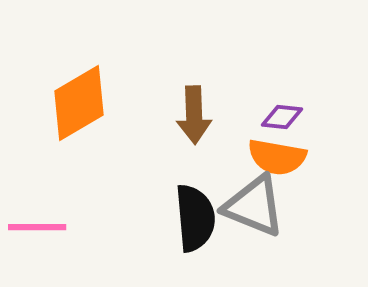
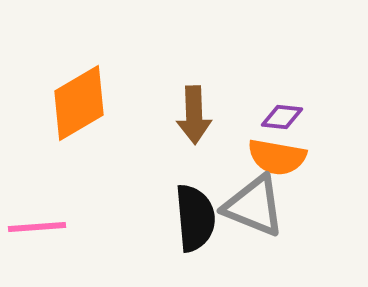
pink line: rotated 4 degrees counterclockwise
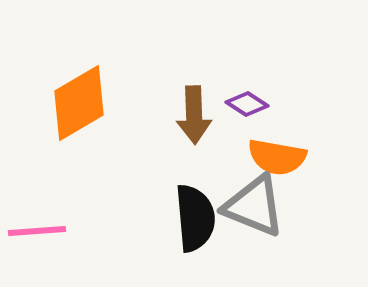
purple diamond: moved 35 px left, 13 px up; rotated 27 degrees clockwise
pink line: moved 4 px down
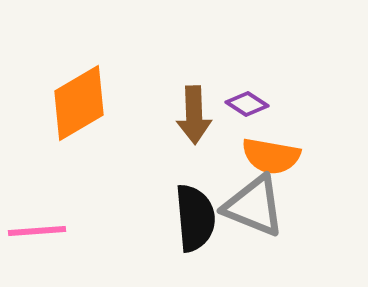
orange semicircle: moved 6 px left, 1 px up
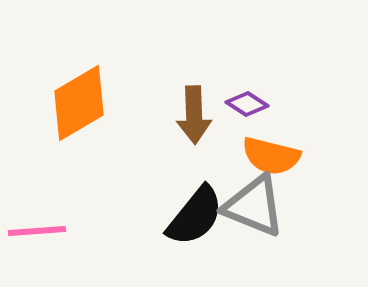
orange semicircle: rotated 4 degrees clockwise
black semicircle: moved 2 px up; rotated 44 degrees clockwise
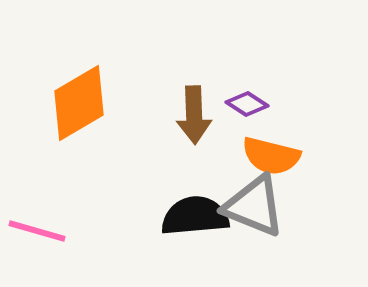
black semicircle: rotated 134 degrees counterclockwise
pink line: rotated 20 degrees clockwise
